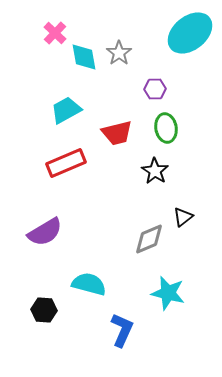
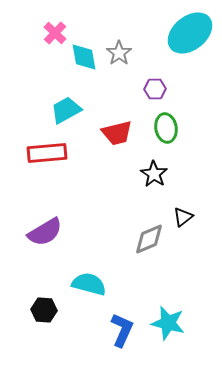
red rectangle: moved 19 px left, 10 px up; rotated 18 degrees clockwise
black star: moved 1 px left, 3 px down
cyan star: moved 30 px down
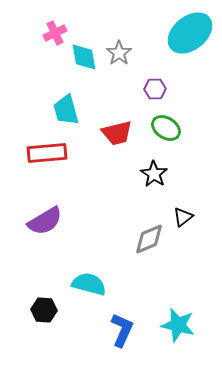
pink cross: rotated 20 degrees clockwise
cyan trapezoid: rotated 76 degrees counterclockwise
green ellipse: rotated 48 degrees counterclockwise
purple semicircle: moved 11 px up
cyan star: moved 10 px right, 2 px down
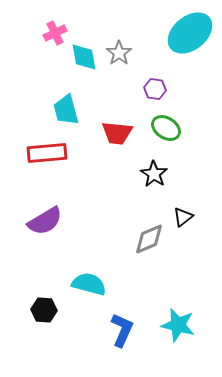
purple hexagon: rotated 10 degrees clockwise
red trapezoid: rotated 20 degrees clockwise
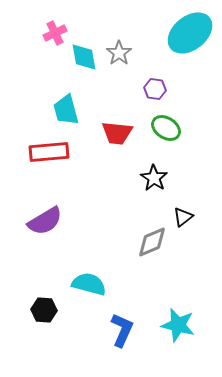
red rectangle: moved 2 px right, 1 px up
black star: moved 4 px down
gray diamond: moved 3 px right, 3 px down
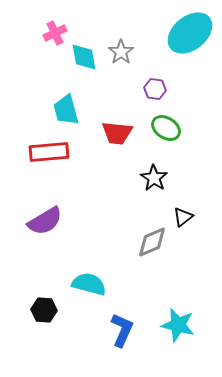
gray star: moved 2 px right, 1 px up
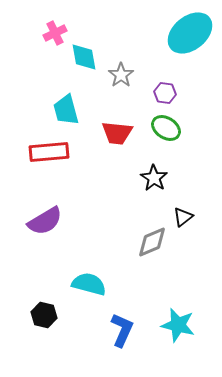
gray star: moved 23 px down
purple hexagon: moved 10 px right, 4 px down
black hexagon: moved 5 px down; rotated 10 degrees clockwise
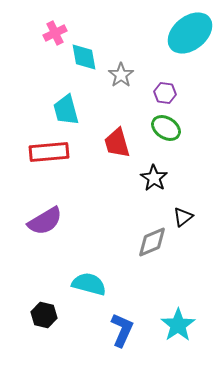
red trapezoid: moved 10 px down; rotated 68 degrees clockwise
cyan star: rotated 24 degrees clockwise
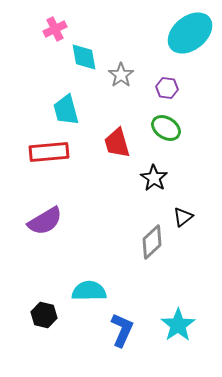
pink cross: moved 4 px up
purple hexagon: moved 2 px right, 5 px up
gray diamond: rotated 20 degrees counterclockwise
cyan semicircle: moved 7 px down; rotated 16 degrees counterclockwise
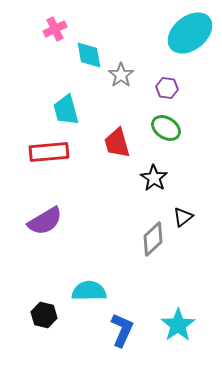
cyan diamond: moved 5 px right, 2 px up
gray diamond: moved 1 px right, 3 px up
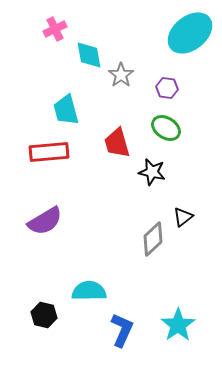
black star: moved 2 px left, 6 px up; rotated 20 degrees counterclockwise
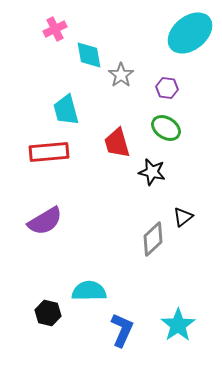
black hexagon: moved 4 px right, 2 px up
